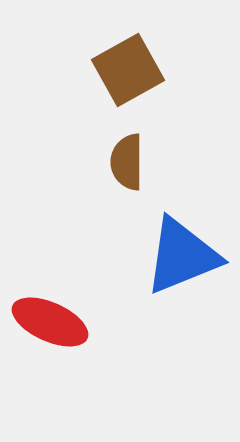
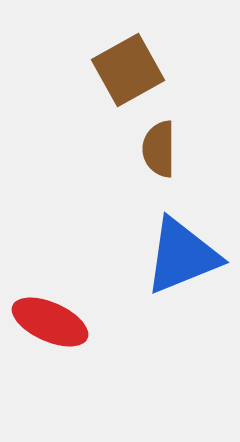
brown semicircle: moved 32 px right, 13 px up
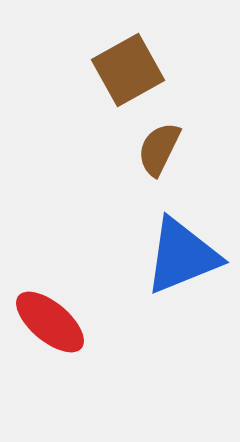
brown semicircle: rotated 26 degrees clockwise
red ellipse: rotated 16 degrees clockwise
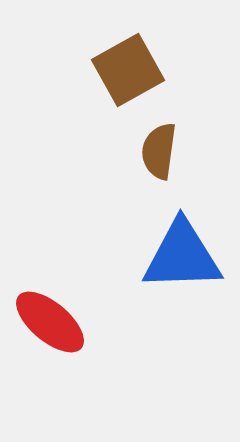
brown semicircle: moved 2 px down; rotated 18 degrees counterclockwise
blue triangle: rotated 20 degrees clockwise
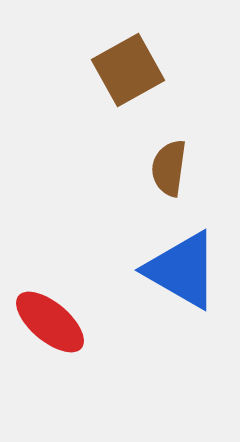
brown semicircle: moved 10 px right, 17 px down
blue triangle: moved 14 px down; rotated 32 degrees clockwise
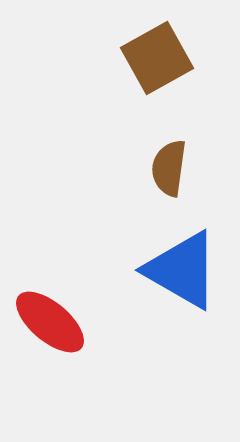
brown square: moved 29 px right, 12 px up
